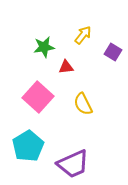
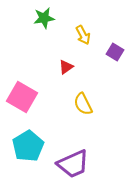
yellow arrow: rotated 114 degrees clockwise
green star: moved 29 px up
purple square: moved 2 px right
red triangle: rotated 28 degrees counterclockwise
pink square: moved 16 px left; rotated 12 degrees counterclockwise
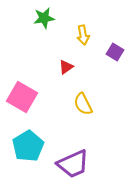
yellow arrow: rotated 18 degrees clockwise
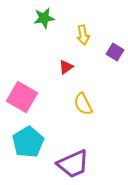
cyan pentagon: moved 4 px up
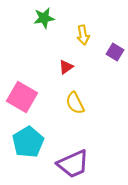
yellow semicircle: moved 8 px left, 1 px up
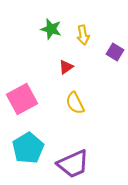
green star: moved 7 px right, 11 px down; rotated 25 degrees clockwise
pink square: moved 2 px down; rotated 32 degrees clockwise
cyan pentagon: moved 6 px down
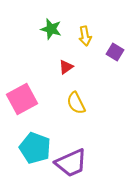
yellow arrow: moved 2 px right, 1 px down
yellow semicircle: moved 1 px right
cyan pentagon: moved 7 px right; rotated 20 degrees counterclockwise
purple trapezoid: moved 2 px left, 1 px up
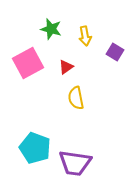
pink square: moved 6 px right, 36 px up
yellow semicircle: moved 5 px up; rotated 15 degrees clockwise
purple trapezoid: moved 4 px right; rotated 32 degrees clockwise
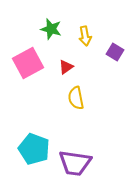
cyan pentagon: moved 1 px left, 1 px down
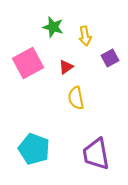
green star: moved 2 px right, 2 px up
purple square: moved 5 px left, 6 px down; rotated 30 degrees clockwise
purple trapezoid: moved 21 px right, 9 px up; rotated 72 degrees clockwise
